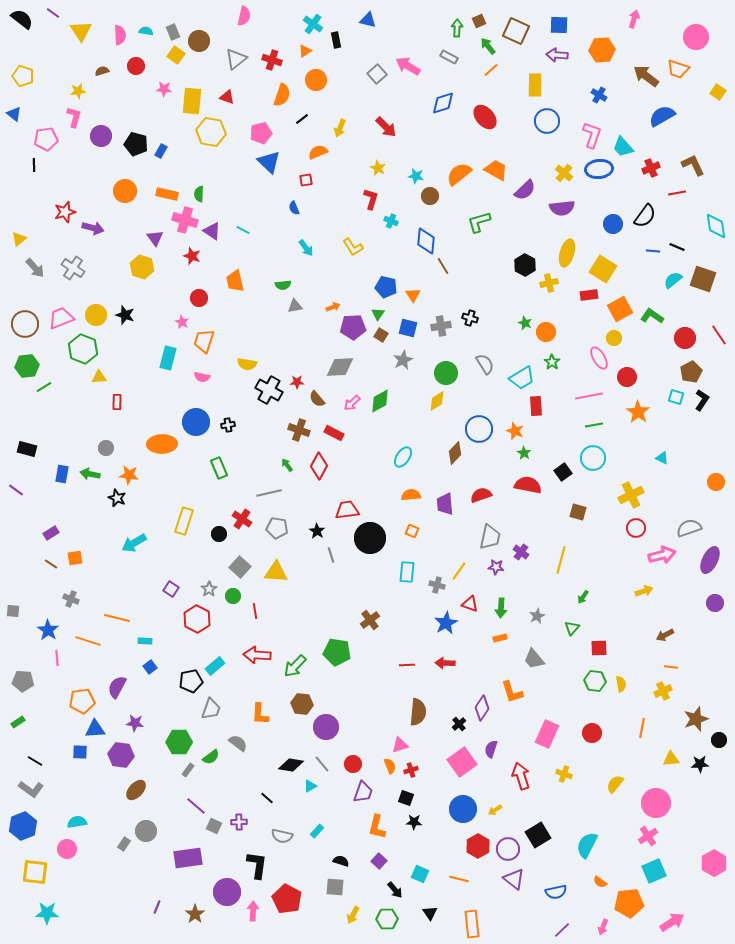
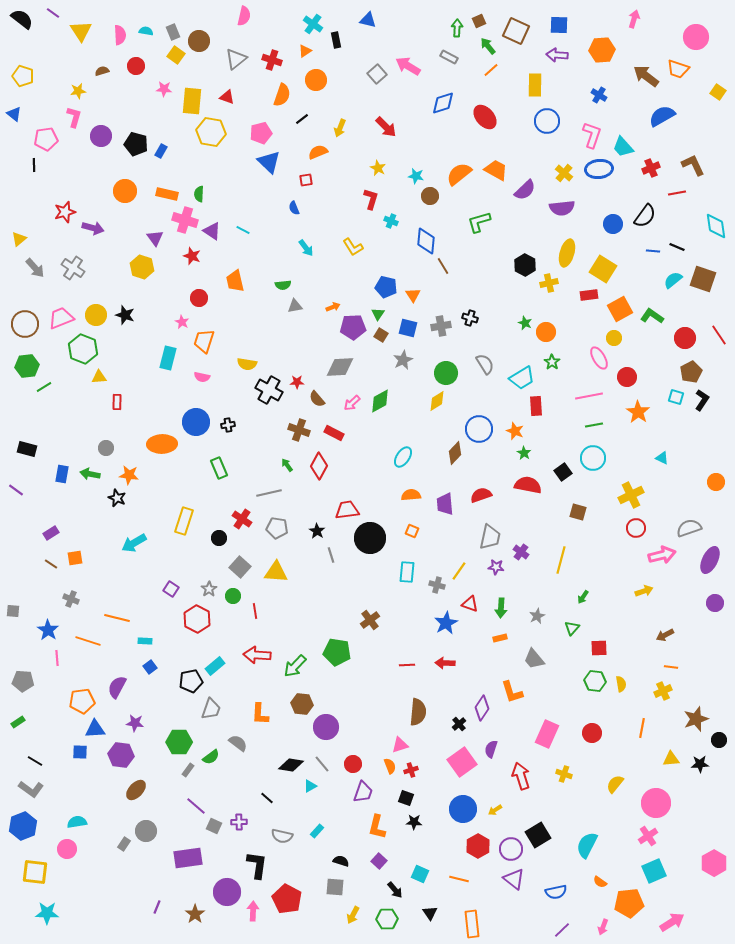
black circle at (219, 534): moved 4 px down
purple circle at (508, 849): moved 3 px right
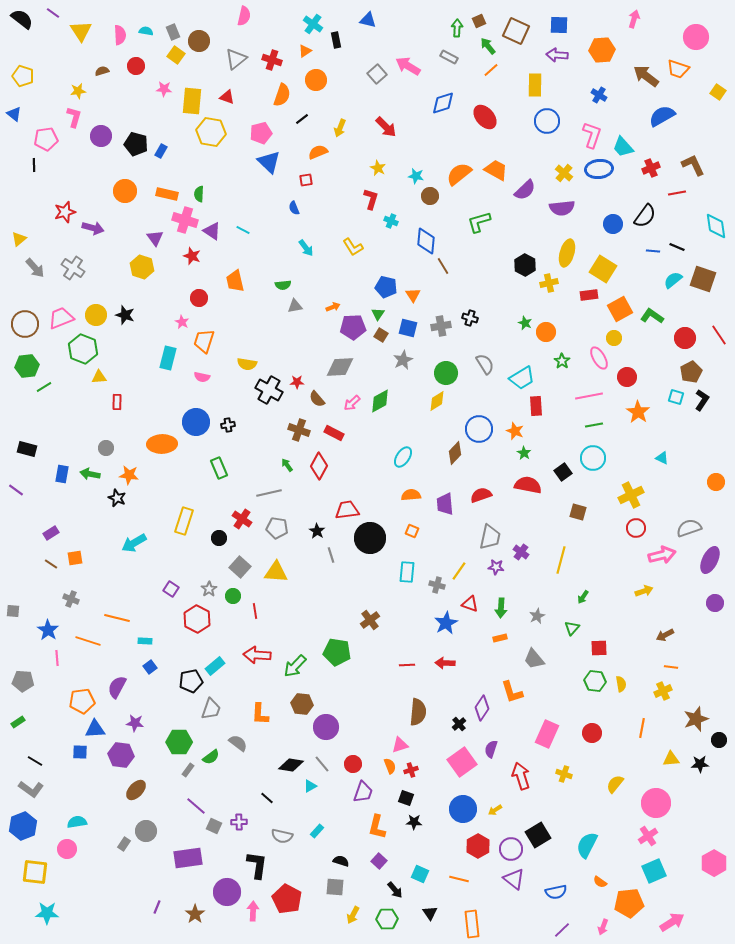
green star at (552, 362): moved 10 px right, 1 px up
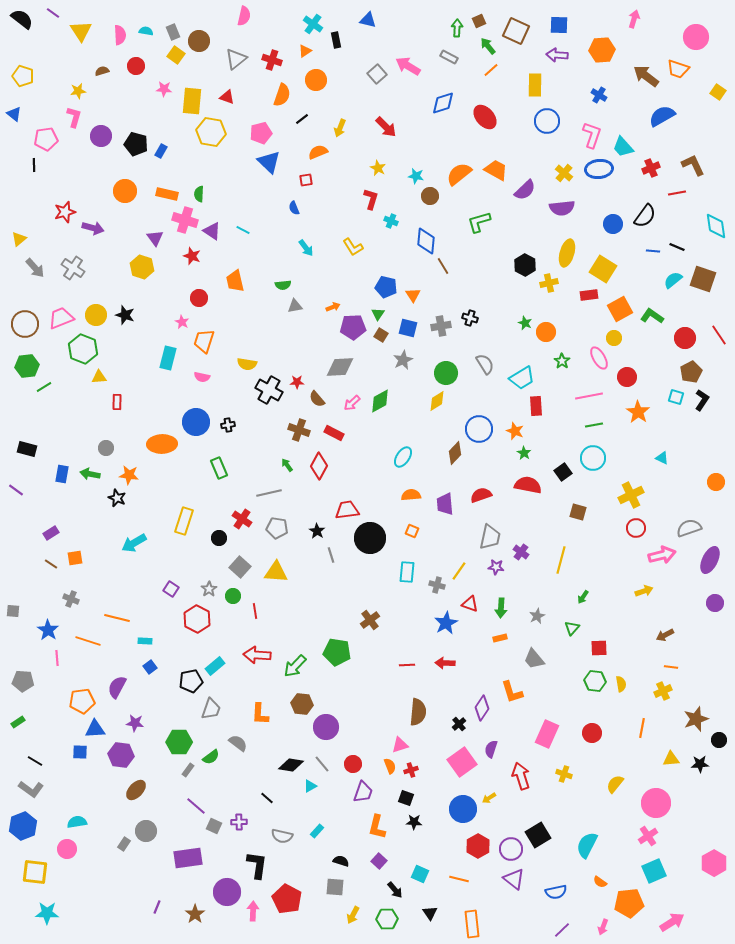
yellow arrow at (495, 810): moved 6 px left, 12 px up
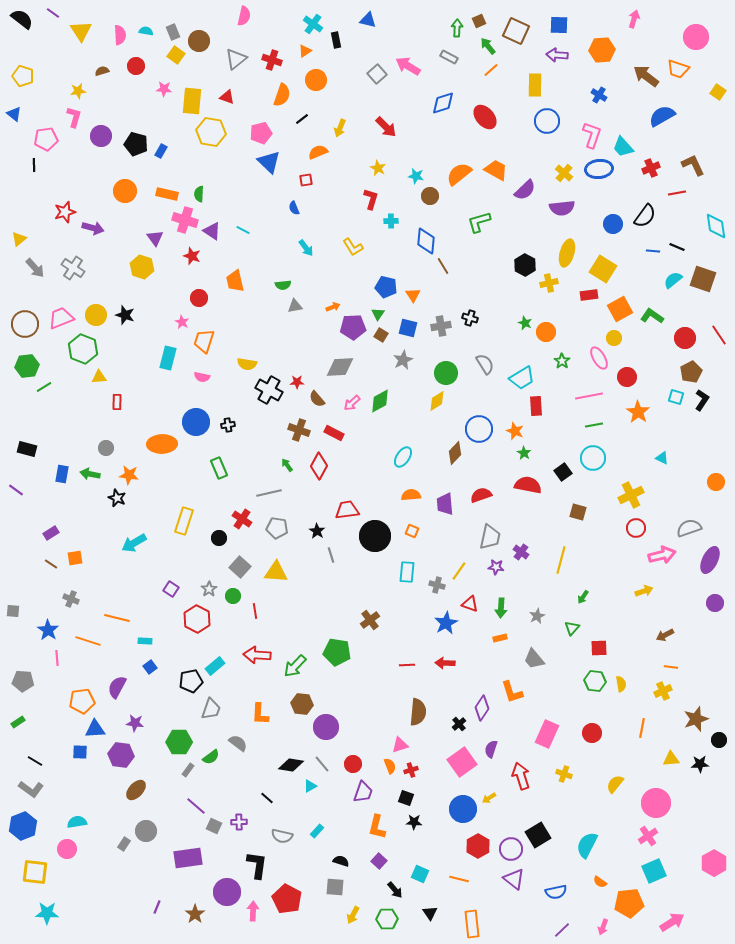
cyan cross at (391, 221): rotated 24 degrees counterclockwise
black circle at (370, 538): moved 5 px right, 2 px up
